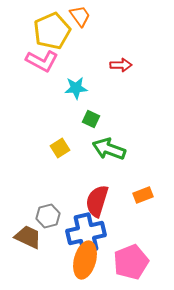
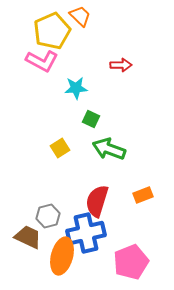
orange trapezoid: rotated 10 degrees counterclockwise
orange ellipse: moved 23 px left, 4 px up
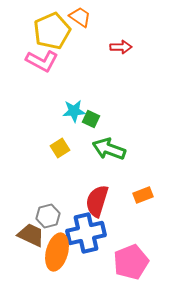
orange trapezoid: moved 1 px down; rotated 10 degrees counterclockwise
red arrow: moved 18 px up
cyan star: moved 2 px left, 23 px down
brown trapezoid: moved 3 px right, 2 px up
orange ellipse: moved 5 px left, 4 px up
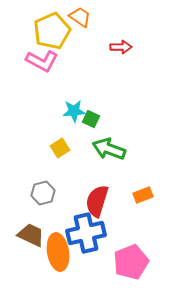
gray hexagon: moved 5 px left, 23 px up
orange ellipse: moved 1 px right; rotated 24 degrees counterclockwise
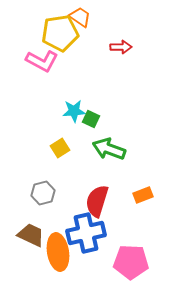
yellow pentagon: moved 8 px right, 2 px down; rotated 15 degrees clockwise
pink pentagon: rotated 24 degrees clockwise
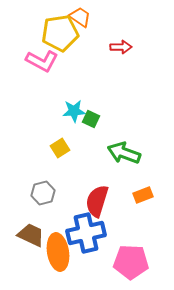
green arrow: moved 15 px right, 4 px down
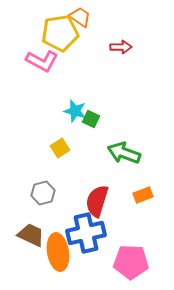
cyan star: moved 1 px right; rotated 20 degrees clockwise
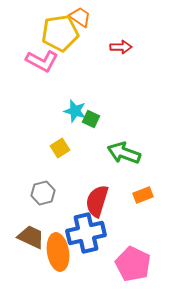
brown trapezoid: moved 2 px down
pink pentagon: moved 2 px right, 2 px down; rotated 24 degrees clockwise
